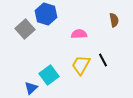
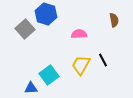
blue triangle: rotated 40 degrees clockwise
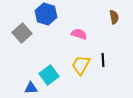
brown semicircle: moved 3 px up
gray square: moved 3 px left, 4 px down
pink semicircle: rotated 21 degrees clockwise
black line: rotated 24 degrees clockwise
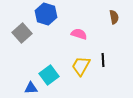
yellow trapezoid: moved 1 px down
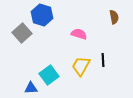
blue hexagon: moved 4 px left, 1 px down
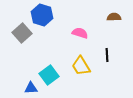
brown semicircle: rotated 80 degrees counterclockwise
pink semicircle: moved 1 px right, 1 px up
black line: moved 4 px right, 5 px up
yellow trapezoid: rotated 60 degrees counterclockwise
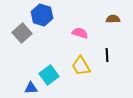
brown semicircle: moved 1 px left, 2 px down
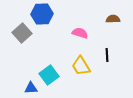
blue hexagon: moved 1 px up; rotated 20 degrees counterclockwise
